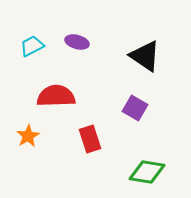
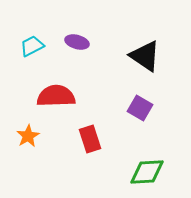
purple square: moved 5 px right
green diamond: rotated 12 degrees counterclockwise
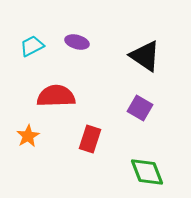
red rectangle: rotated 36 degrees clockwise
green diamond: rotated 72 degrees clockwise
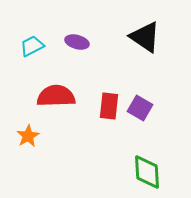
black triangle: moved 19 px up
red rectangle: moved 19 px right, 33 px up; rotated 12 degrees counterclockwise
green diamond: rotated 18 degrees clockwise
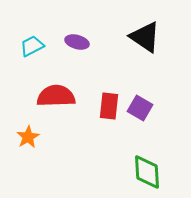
orange star: moved 1 px down
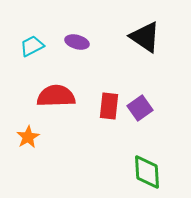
purple square: rotated 25 degrees clockwise
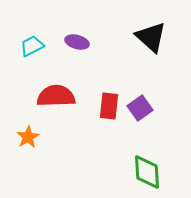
black triangle: moved 6 px right; rotated 8 degrees clockwise
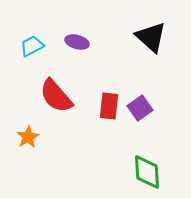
red semicircle: rotated 129 degrees counterclockwise
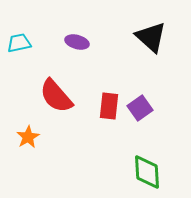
cyan trapezoid: moved 13 px left, 3 px up; rotated 15 degrees clockwise
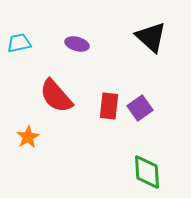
purple ellipse: moved 2 px down
